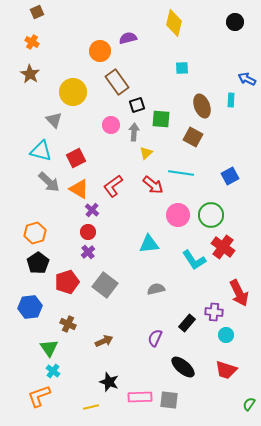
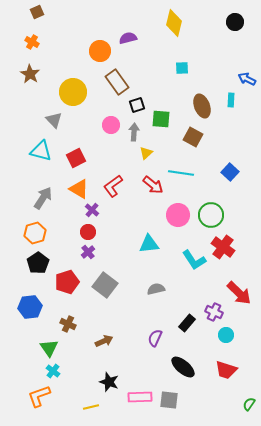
blue square at (230, 176): moved 4 px up; rotated 18 degrees counterclockwise
gray arrow at (49, 182): moved 6 px left, 16 px down; rotated 100 degrees counterclockwise
red arrow at (239, 293): rotated 20 degrees counterclockwise
purple cross at (214, 312): rotated 18 degrees clockwise
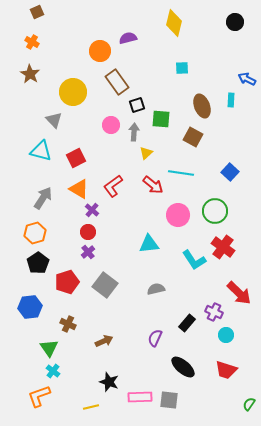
green circle at (211, 215): moved 4 px right, 4 px up
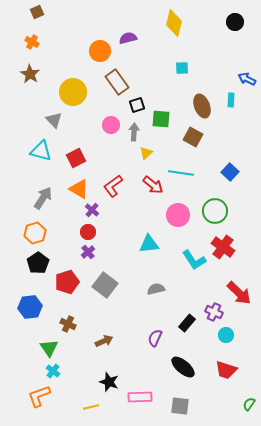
gray square at (169, 400): moved 11 px right, 6 px down
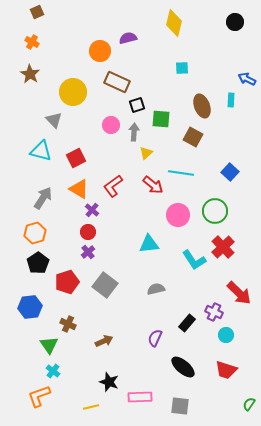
brown rectangle at (117, 82): rotated 30 degrees counterclockwise
red cross at (223, 247): rotated 10 degrees clockwise
green triangle at (49, 348): moved 3 px up
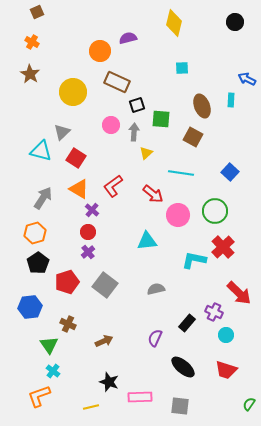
gray triangle at (54, 120): moved 8 px right, 12 px down; rotated 30 degrees clockwise
red square at (76, 158): rotated 30 degrees counterclockwise
red arrow at (153, 185): moved 9 px down
cyan triangle at (149, 244): moved 2 px left, 3 px up
cyan L-shape at (194, 260): rotated 135 degrees clockwise
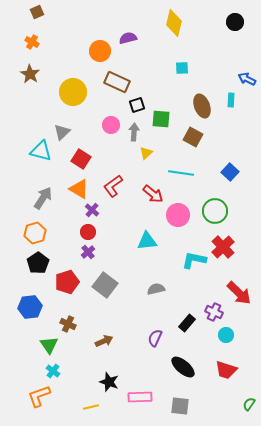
red square at (76, 158): moved 5 px right, 1 px down
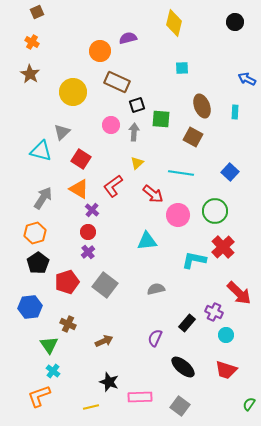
cyan rectangle at (231, 100): moved 4 px right, 12 px down
yellow triangle at (146, 153): moved 9 px left, 10 px down
gray square at (180, 406): rotated 30 degrees clockwise
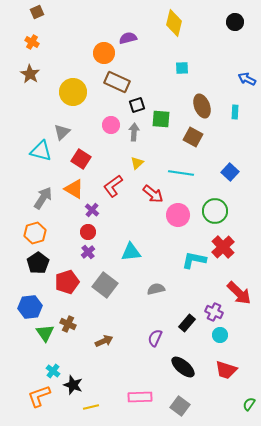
orange circle at (100, 51): moved 4 px right, 2 px down
orange triangle at (79, 189): moved 5 px left
cyan triangle at (147, 241): moved 16 px left, 11 px down
cyan circle at (226, 335): moved 6 px left
green triangle at (49, 345): moved 4 px left, 12 px up
black star at (109, 382): moved 36 px left, 3 px down
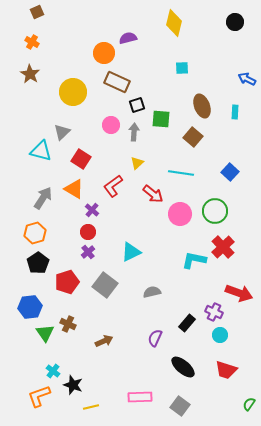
brown square at (193, 137): rotated 12 degrees clockwise
pink circle at (178, 215): moved 2 px right, 1 px up
cyan triangle at (131, 252): rotated 20 degrees counterclockwise
gray semicircle at (156, 289): moved 4 px left, 3 px down
red arrow at (239, 293): rotated 24 degrees counterclockwise
